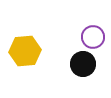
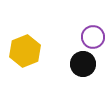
yellow hexagon: rotated 16 degrees counterclockwise
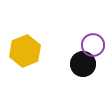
purple circle: moved 8 px down
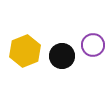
black circle: moved 21 px left, 8 px up
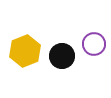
purple circle: moved 1 px right, 1 px up
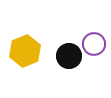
black circle: moved 7 px right
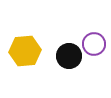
yellow hexagon: rotated 16 degrees clockwise
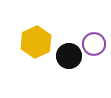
yellow hexagon: moved 11 px right, 9 px up; rotated 20 degrees counterclockwise
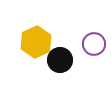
black circle: moved 9 px left, 4 px down
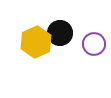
black circle: moved 27 px up
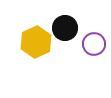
black circle: moved 5 px right, 5 px up
